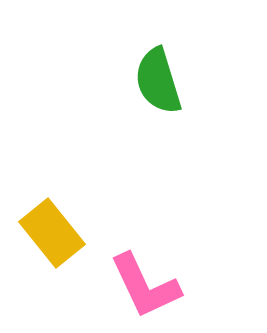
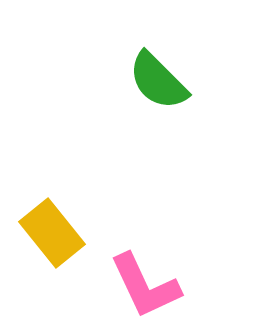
green semicircle: rotated 28 degrees counterclockwise
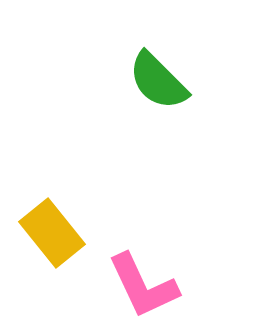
pink L-shape: moved 2 px left
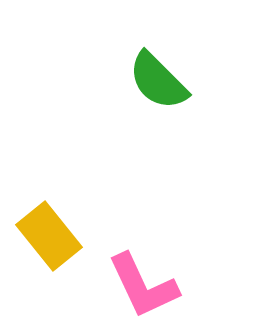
yellow rectangle: moved 3 px left, 3 px down
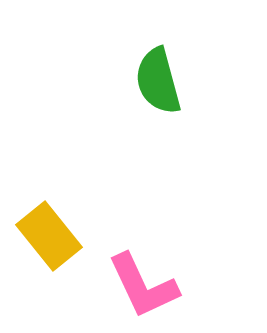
green semicircle: rotated 30 degrees clockwise
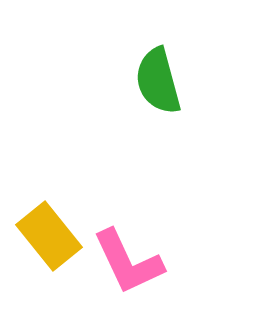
pink L-shape: moved 15 px left, 24 px up
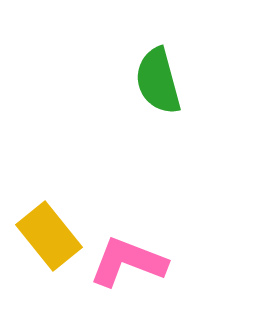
pink L-shape: rotated 136 degrees clockwise
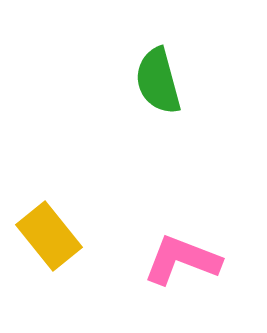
pink L-shape: moved 54 px right, 2 px up
